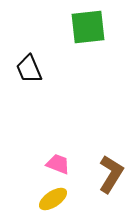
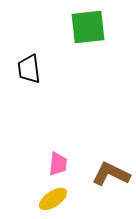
black trapezoid: rotated 16 degrees clockwise
pink trapezoid: rotated 75 degrees clockwise
brown L-shape: rotated 96 degrees counterclockwise
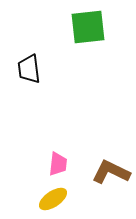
brown L-shape: moved 2 px up
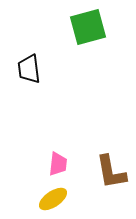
green square: rotated 9 degrees counterclockwise
brown L-shape: rotated 126 degrees counterclockwise
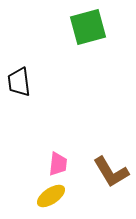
black trapezoid: moved 10 px left, 13 px down
brown L-shape: rotated 21 degrees counterclockwise
yellow ellipse: moved 2 px left, 3 px up
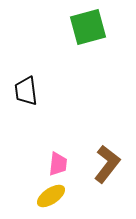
black trapezoid: moved 7 px right, 9 px down
brown L-shape: moved 4 px left, 8 px up; rotated 111 degrees counterclockwise
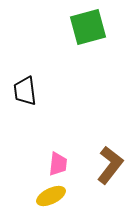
black trapezoid: moved 1 px left
brown L-shape: moved 3 px right, 1 px down
yellow ellipse: rotated 8 degrees clockwise
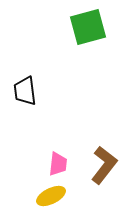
brown L-shape: moved 6 px left
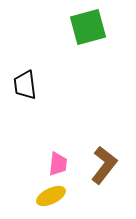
black trapezoid: moved 6 px up
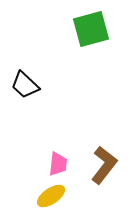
green square: moved 3 px right, 2 px down
black trapezoid: rotated 40 degrees counterclockwise
yellow ellipse: rotated 8 degrees counterclockwise
